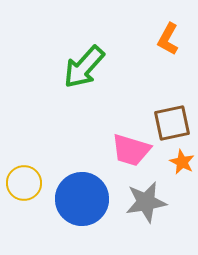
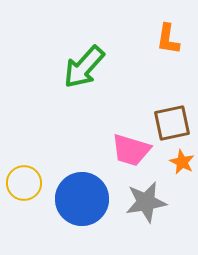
orange L-shape: rotated 20 degrees counterclockwise
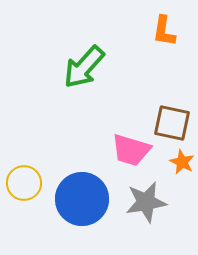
orange L-shape: moved 4 px left, 8 px up
brown square: rotated 24 degrees clockwise
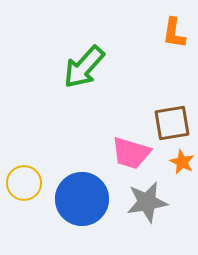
orange L-shape: moved 10 px right, 2 px down
brown square: rotated 21 degrees counterclockwise
pink trapezoid: moved 3 px down
gray star: moved 1 px right
